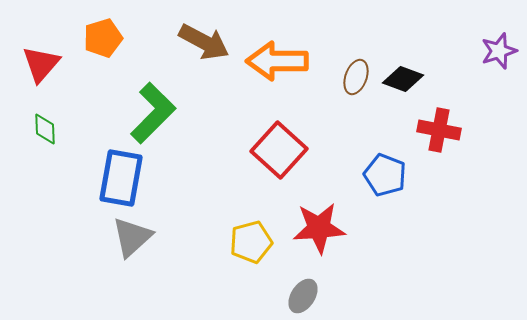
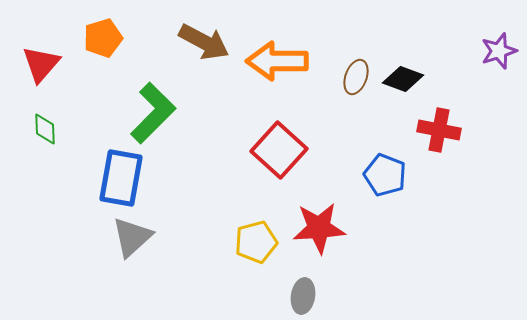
yellow pentagon: moved 5 px right
gray ellipse: rotated 24 degrees counterclockwise
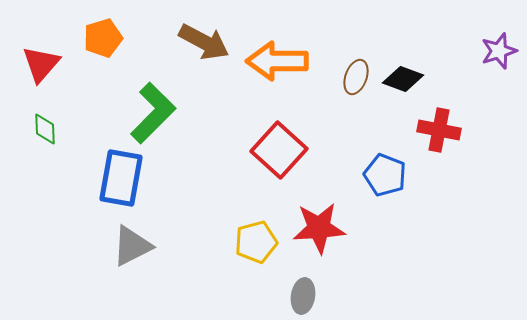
gray triangle: moved 9 px down; rotated 15 degrees clockwise
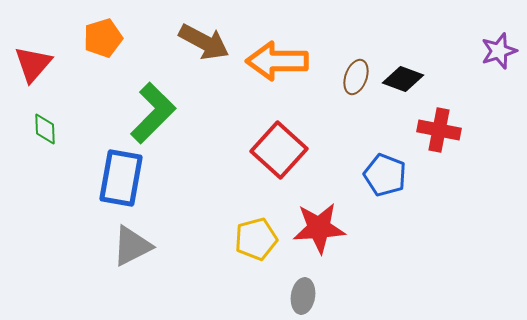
red triangle: moved 8 px left
yellow pentagon: moved 3 px up
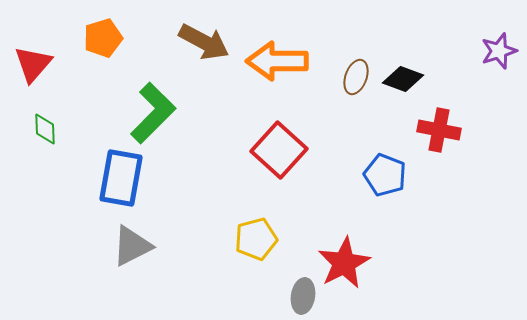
red star: moved 25 px right, 35 px down; rotated 24 degrees counterclockwise
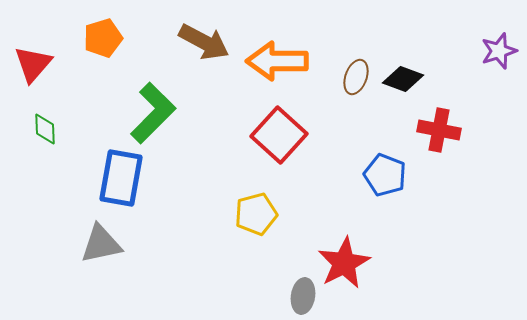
red square: moved 15 px up
yellow pentagon: moved 25 px up
gray triangle: moved 31 px left, 2 px up; rotated 15 degrees clockwise
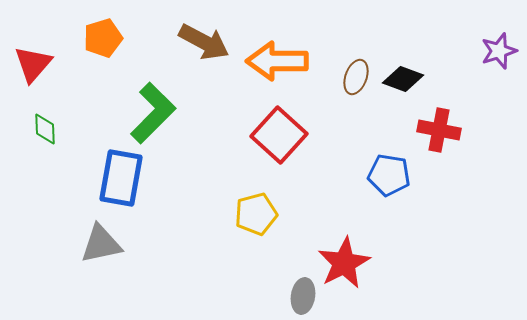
blue pentagon: moved 4 px right; rotated 12 degrees counterclockwise
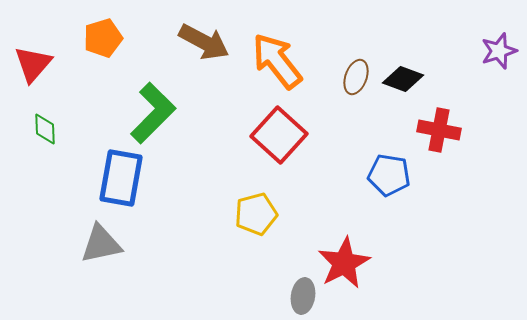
orange arrow: rotated 52 degrees clockwise
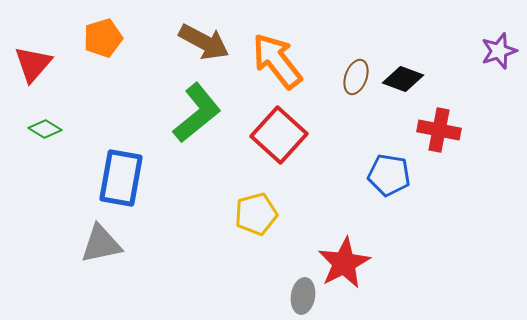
green L-shape: moved 44 px right; rotated 6 degrees clockwise
green diamond: rotated 56 degrees counterclockwise
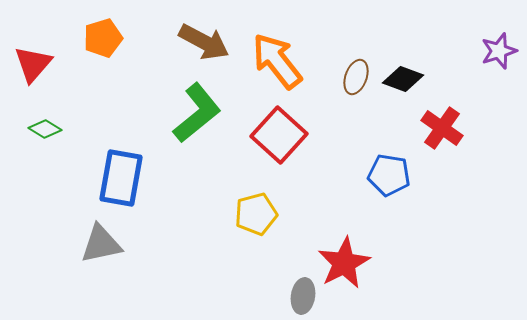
red cross: moved 3 px right, 2 px up; rotated 24 degrees clockwise
